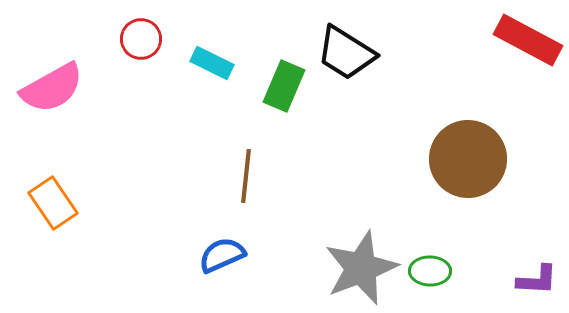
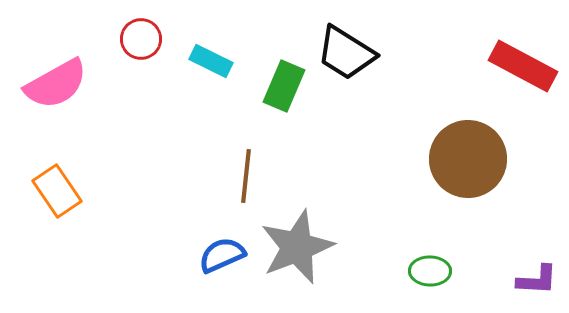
red rectangle: moved 5 px left, 26 px down
cyan rectangle: moved 1 px left, 2 px up
pink semicircle: moved 4 px right, 4 px up
orange rectangle: moved 4 px right, 12 px up
gray star: moved 64 px left, 21 px up
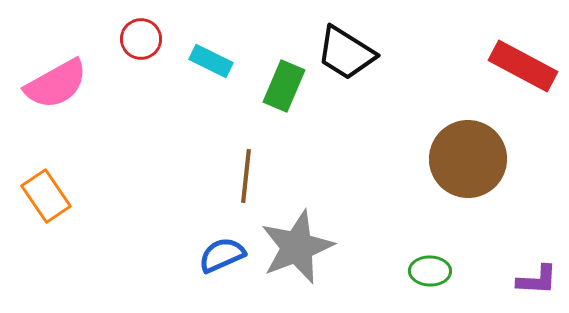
orange rectangle: moved 11 px left, 5 px down
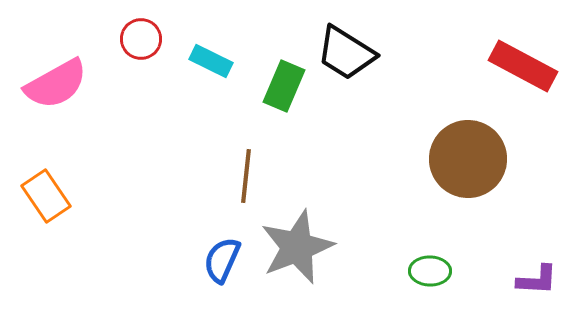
blue semicircle: moved 5 px down; rotated 42 degrees counterclockwise
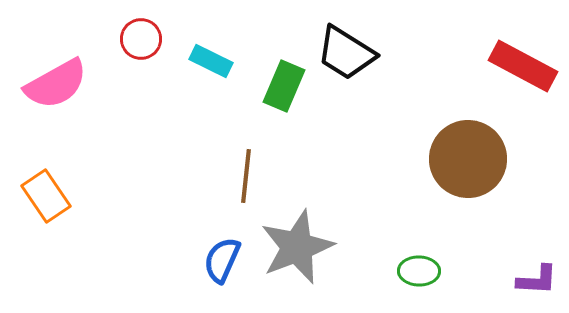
green ellipse: moved 11 px left
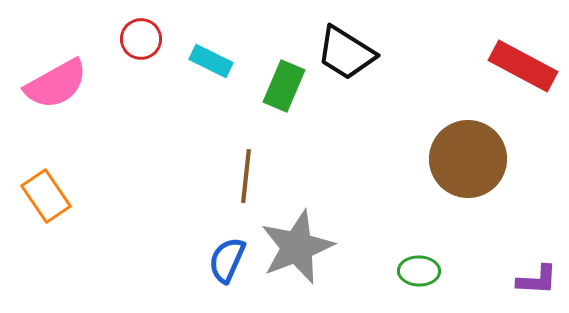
blue semicircle: moved 5 px right
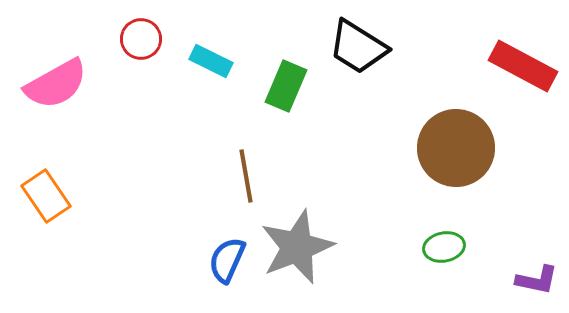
black trapezoid: moved 12 px right, 6 px up
green rectangle: moved 2 px right
brown circle: moved 12 px left, 11 px up
brown line: rotated 16 degrees counterclockwise
green ellipse: moved 25 px right, 24 px up; rotated 12 degrees counterclockwise
purple L-shape: rotated 9 degrees clockwise
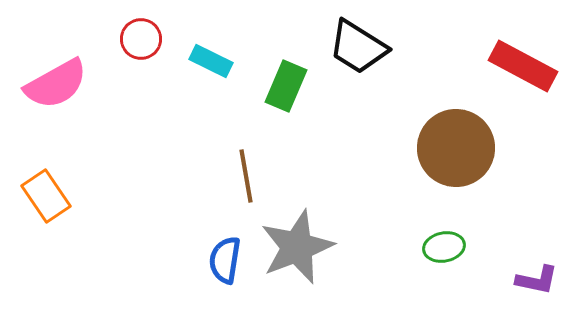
blue semicircle: moved 2 px left; rotated 15 degrees counterclockwise
